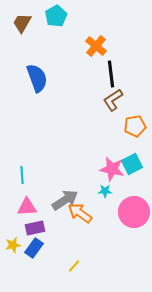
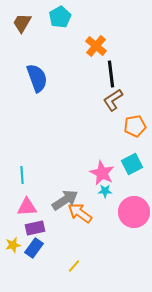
cyan pentagon: moved 4 px right, 1 px down
pink star: moved 10 px left, 4 px down; rotated 15 degrees clockwise
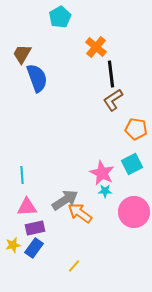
brown trapezoid: moved 31 px down
orange cross: moved 1 px down
orange pentagon: moved 1 px right, 3 px down; rotated 20 degrees clockwise
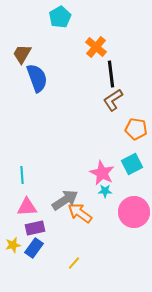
yellow line: moved 3 px up
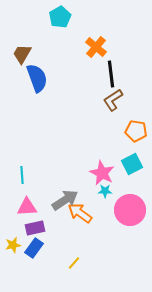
orange pentagon: moved 2 px down
pink circle: moved 4 px left, 2 px up
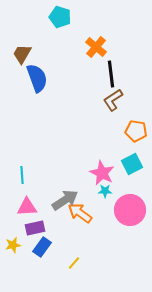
cyan pentagon: rotated 25 degrees counterclockwise
blue rectangle: moved 8 px right, 1 px up
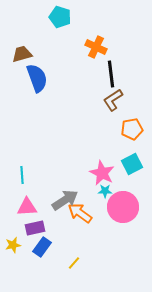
orange cross: rotated 15 degrees counterclockwise
brown trapezoid: rotated 45 degrees clockwise
orange pentagon: moved 4 px left, 2 px up; rotated 20 degrees counterclockwise
pink circle: moved 7 px left, 3 px up
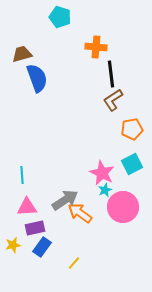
orange cross: rotated 20 degrees counterclockwise
cyan star: moved 1 px up; rotated 24 degrees counterclockwise
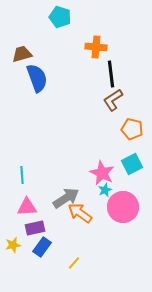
orange pentagon: rotated 25 degrees clockwise
gray arrow: moved 1 px right, 2 px up
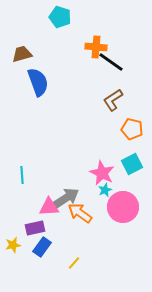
black line: moved 12 px up; rotated 48 degrees counterclockwise
blue semicircle: moved 1 px right, 4 px down
pink triangle: moved 22 px right
